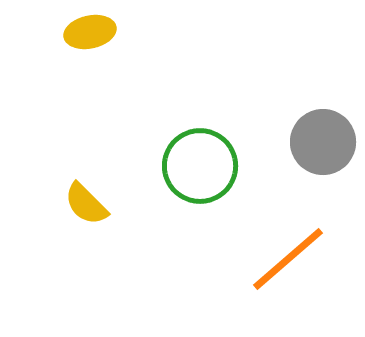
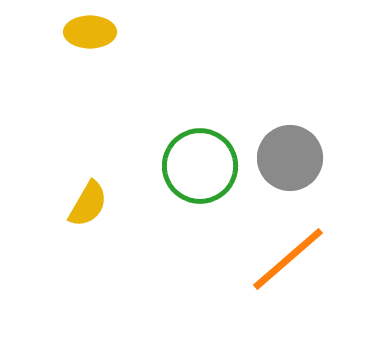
yellow ellipse: rotated 12 degrees clockwise
gray circle: moved 33 px left, 16 px down
yellow semicircle: moved 2 px right; rotated 105 degrees counterclockwise
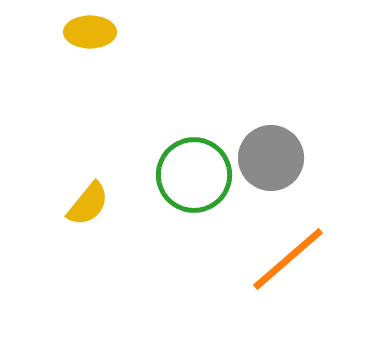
gray circle: moved 19 px left
green circle: moved 6 px left, 9 px down
yellow semicircle: rotated 9 degrees clockwise
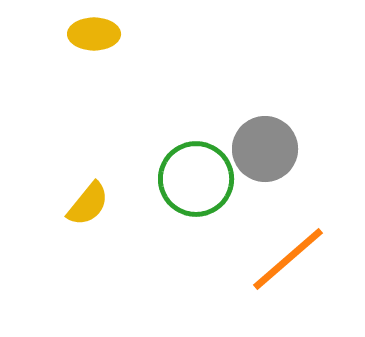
yellow ellipse: moved 4 px right, 2 px down
gray circle: moved 6 px left, 9 px up
green circle: moved 2 px right, 4 px down
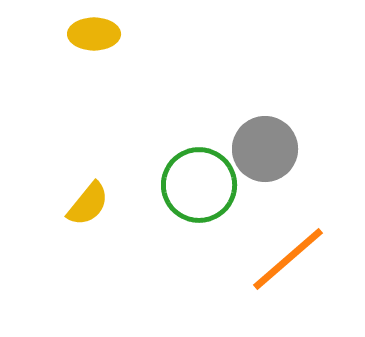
green circle: moved 3 px right, 6 px down
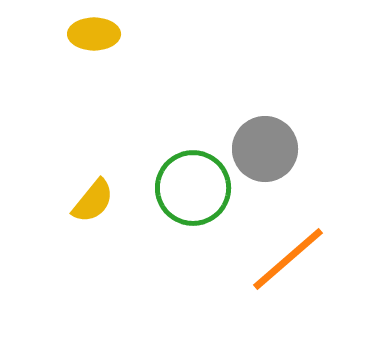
green circle: moved 6 px left, 3 px down
yellow semicircle: moved 5 px right, 3 px up
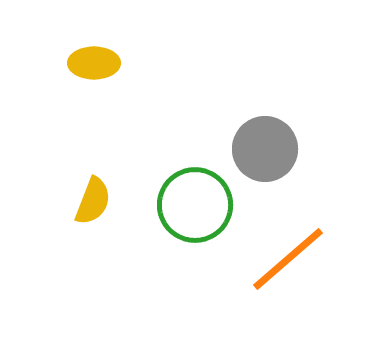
yellow ellipse: moved 29 px down
green circle: moved 2 px right, 17 px down
yellow semicircle: rotated 18 degrees counterclockwise
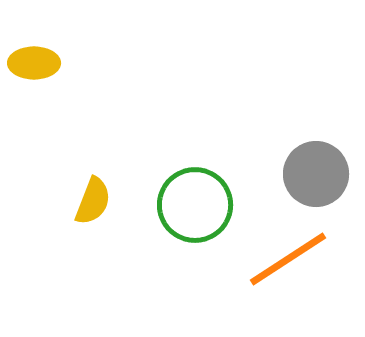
yellow ellipse: moved 60 px left
gray circle: moved 51 px right, 25 px down
orange line: rotated 8 degrees clockwise
